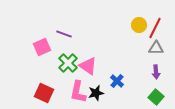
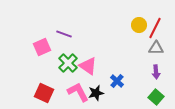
pink L-shape: rotated 140 degrees clockwise
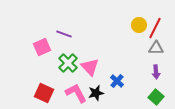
pink triangle: moved 2 px right, 1 px down; rotated 12 degrees clockwise
pink L-shape: moved 2 px left, 1 px down
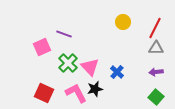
yellow circle: moved 16 px left, 3 px up
purple arrow: rotated 88 degrees clockwise
blue cross: moved 9 px up
black star: moved 1 px left, 4 px up
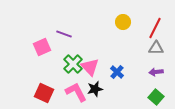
green cross: moved 5 px right, 1 px down
pink L-shape: moved 1 px up
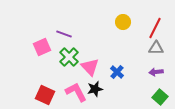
green cross: moved 4 px left, 7 px up
red square: moved 1 px right, 2 px down
green square: moved 4 px right
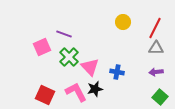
blue cross: rotated 32 degrees counterclockwise
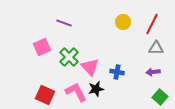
red line: moved 3 px left, 4 px up
purple line: moved 11 px up
purple arrow: moved 3 px left
black star: moved 1 px right
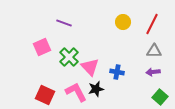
gray triangle: moved 2 px left, 3 px down
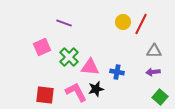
red line: moved 11 px left
pink triangle: rotated 42 degrees counterclockwise
red square: rotated 18 degrees counterclockwise
